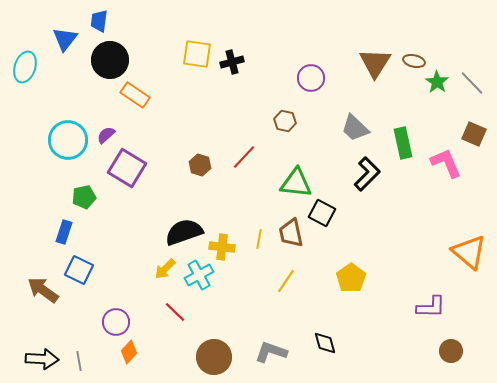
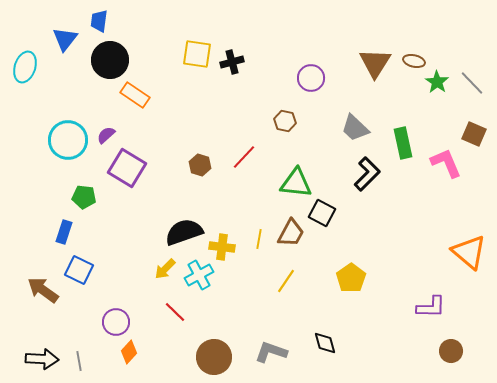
green pentagon at (84, 197): rotated 20 degrees clockwise
brown trapezoid at (291, 233): rotated 140 degrees counterclockwise
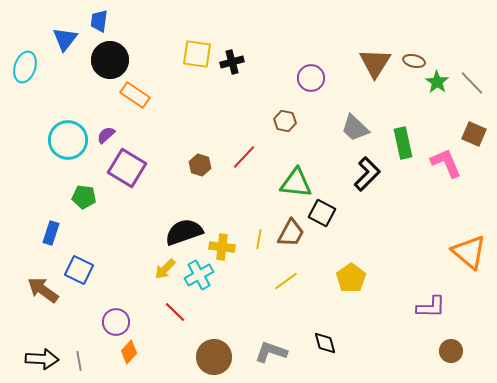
blue rectangle at (64, 232): moved 13 px left, 1 px down
yellow line at (286, 281): rotated 20 degrees clockwise
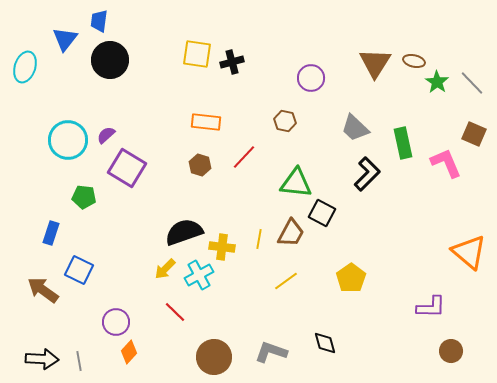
orange rectangle at (135, 95): moved 71 px right, 27 px down; rotated 28 degrees counterclockwise
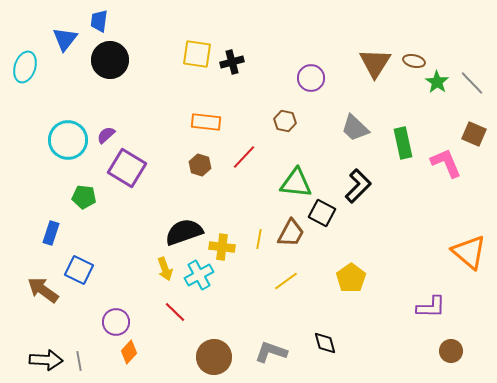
black L-shape at (367, 174): moved 9 px left, 12 px down
yellow arrow at (165, 269): rotated 65 degrees counterclockwise
black arrow at (42, 359): moved 4 px right, 1 px down
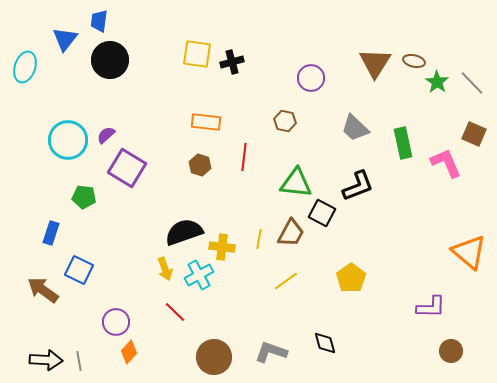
red line at (244, 157): rotated 36 degrees counterclockwise
black L-shape at (358, 186): rotated 24 degrees clockwise
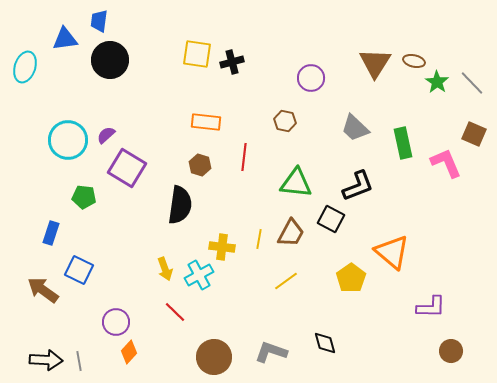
blue triangle at (65, 39): rotated 44 degrees clockwise
black square at (322, 213): moved 9 px right, 6 px down
black semicircle at (184, 232): moved 4 px left, 27 px up; rotated 117 degrees clockwise
orange triangle at (469, 252): moved 77 px left
